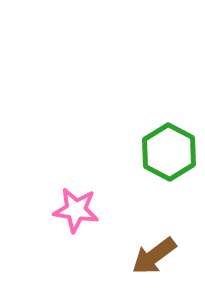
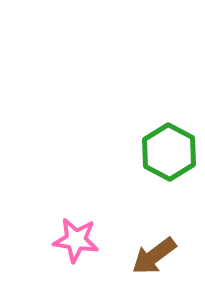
pink star: moved 30 px down
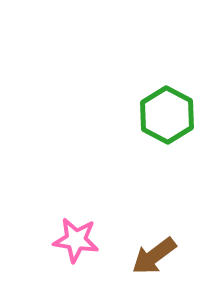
green hexagon: moved 2 px left, 37 px up
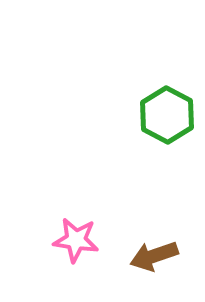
brown arrow: rotated 18 degrees clockwise
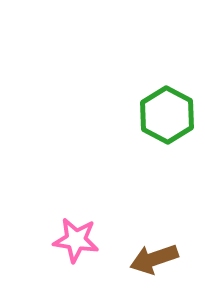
brown arrow: moved 3 px down
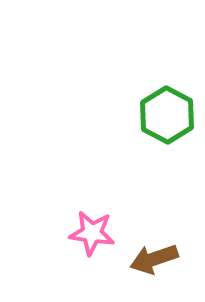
pink star: moved 16 px right, 7 px up
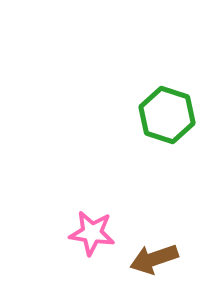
green hexagon: rotated 10 degrees counterclockwise
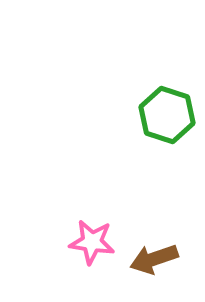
pink star: moved 9 px down
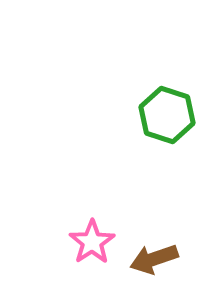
pink star: rotated 30 degrees clockwise
